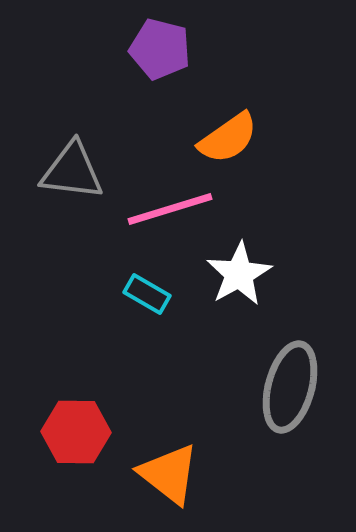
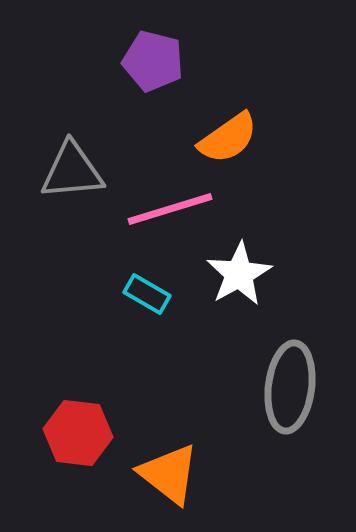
purple pentagon: moved 7 px left, 12 px down
gray triangle: rotated 12 degrees counterclockwise
gray ellipse: rotated 8 degrees counterclockwise
red hexagon: moved 2 px right, 1 px down; rotated 6 degrees clockwise
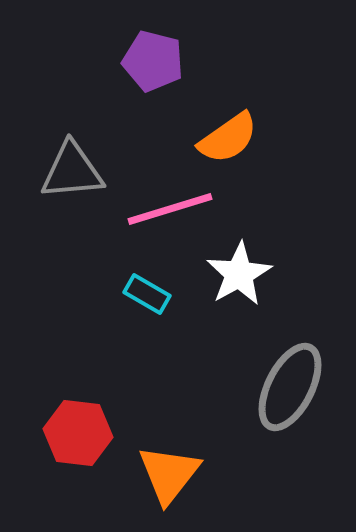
gray ellipse: rotated 20 degrees clockwise
orange triangle: rotated 30 degrees clockwise
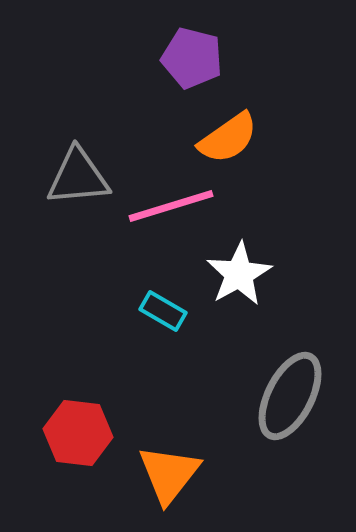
purple pentagon: moved 39 px right, 3 px up
gray triangle: moved 6 px right, 6 px down
pink line: moved 1 px right, 3 px up
cyan rectangle: moved 16 px right, 17 px down
gray ellipse: moved 9 px down
